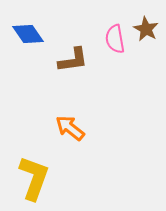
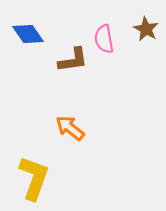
pink semicircle: moved 11 px left
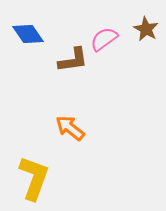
pink semicircle: rotated 64 degrees clockwise
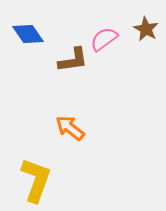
yellow L-shape: moved 2 px right, 2 px down
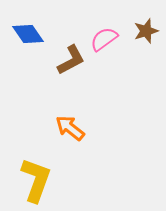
brown star: moved 2 px down; rotated 25 degrees clockwise
brown L-shape: moved 2 px left; rotated 20 degrees counterclockwise
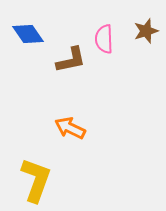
pink semicircle: rotated 56 degrees counterclockwise
brown L-shape: rotated 16 degrees clockwise
orange arrow: rotated 12 degrees counterclockwise
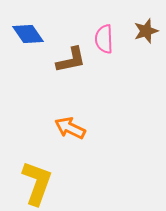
yellow L-shape: moved 1 px right, 3 px down
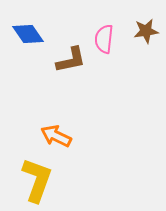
brown star: rotated 10 degrees clockwise
pink semicircle: rotated 8 degrees clockwise
orange arrow: moved 14 px left, 8 px down
yellow L-shape: moved 3 px up
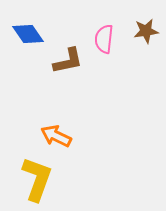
brown L-shape: moved 3 px left, 1 px down
yellow L-shape: moved 1 px up
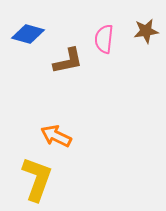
blue diamond: rotated 40 degrees counterclockwise
